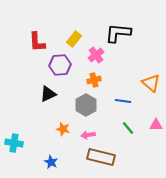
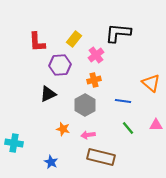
gray hexagon: moved 1 px left
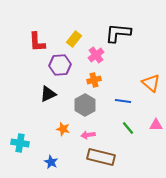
cyan cross: moved 6 px right
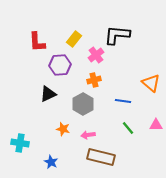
black L-shape: moved 1 px left, 2 px down
gray hexagon: moved 2 px left, 1 px up
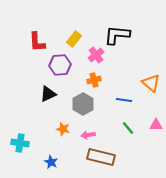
blue line: moved 1 px right, 1 px up
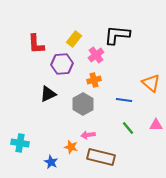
red L-shape: moved 1 px left, 2 px down
purple hexagon: moved 2 px right, 1 px up
orange star: moved 8 px right, 18 px down
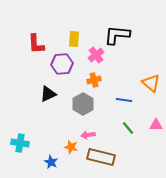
yellow rectangle: rotated 35 degrees counterclockwise
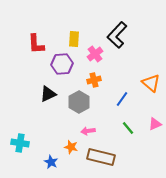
black L-shape: rotated 52 degrees counterclockwise
pink cross: moved 1 px left, 1 px up
blue line: moved 2 px left, 1 px up; rotated 63 degrees counterclockwise
gray hexagon: moved 4 px left, 2 px up
pink triangle: moved 1 px left, 1 px up; rotated 24 degrees counterclockwise
pink arrow: moved 4 px up
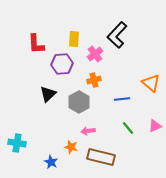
black triangle: rotated 18 degrees counterclockwise
blue line: rotated 49 degrees clockwise
pink triangle: moved 2 px down
cyan cross: moved 3 px left
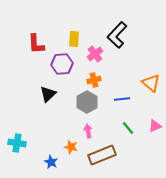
gray hexagon: moved 8 px right
pink arrow: rotated 88 degrees clockwise
brown rectangle: moved 1 px right, 2 px up; rotated 36 degrees counterclockwise
